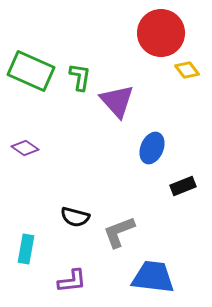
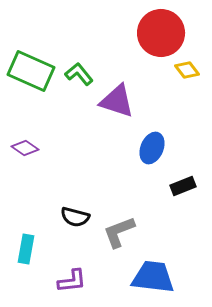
green L-shape: moved 1 px left, 3 px up; rotated 48 degrees counterclockwise
purple triangle: rotated 30 degrees counterclockwise
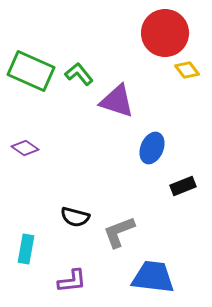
red circle: moved 4 px right
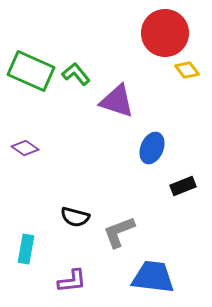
green L-shape: moved 3 px left
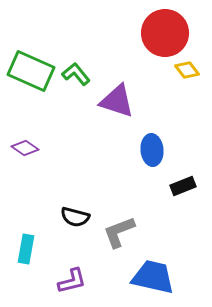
blue ellipse: moved 2 px down; rotated 28 degrees counterclockwise
blue trapezoid: rotated 6 degrees clockwise
purple L-shape: rotated 8 degrees counterclockwise
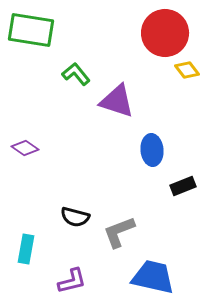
green rectangle: moved 41 px up; rotated 15 degrees counterclockwise
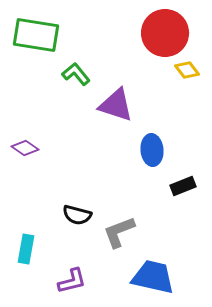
green rectangle: moved 5 px right, 5 px down
purple triangle: moved 1 px left, 4 px down
black semicircle: moved 2 px right, 2 px up
